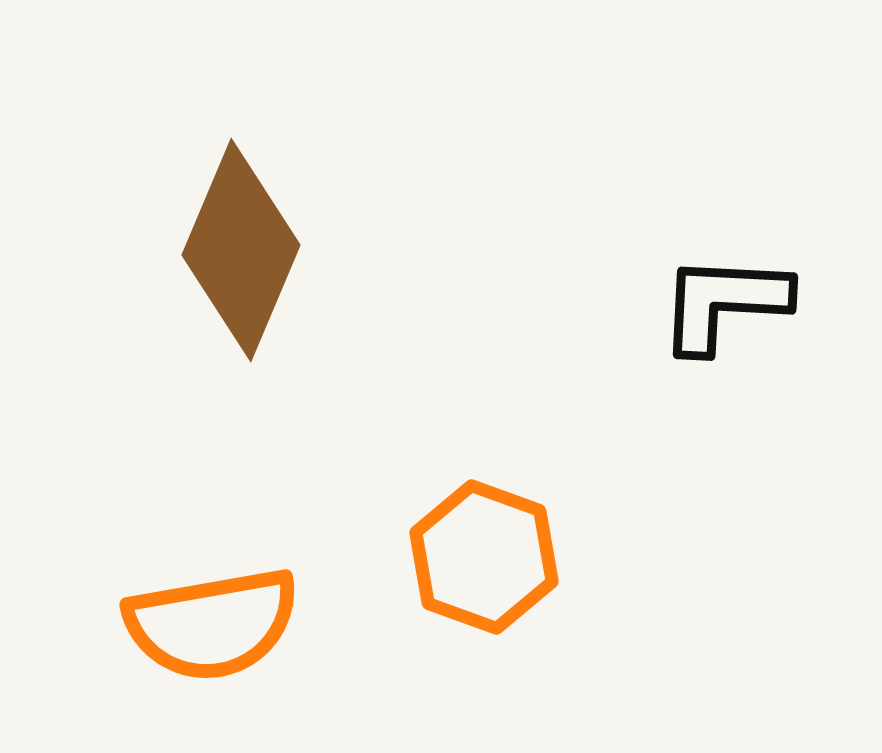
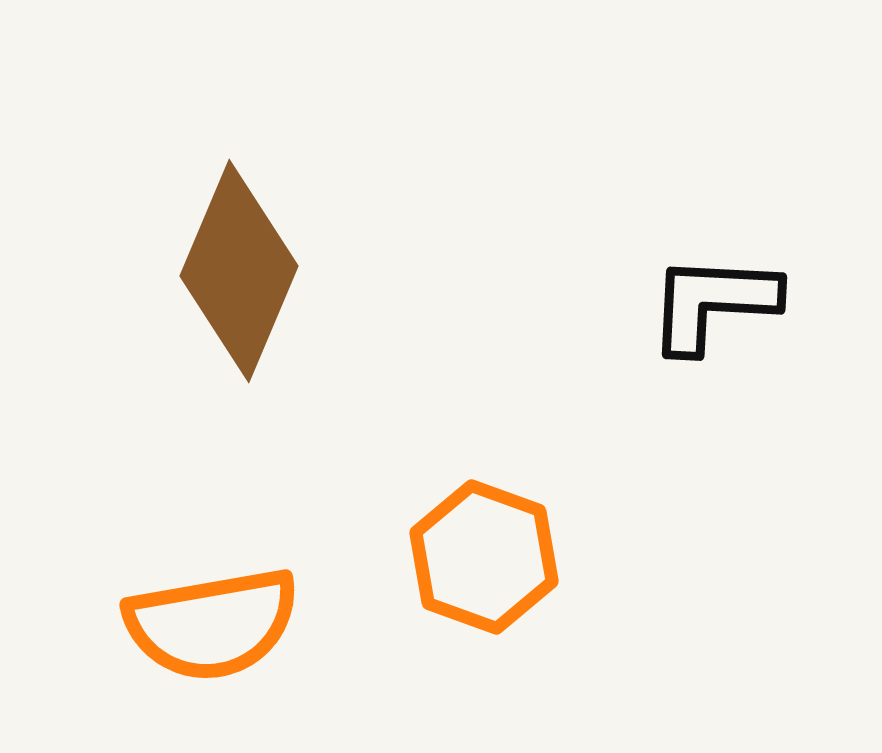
brown diamond: moved 2 px left, 21 px down
black L-shape: moved 11 px left
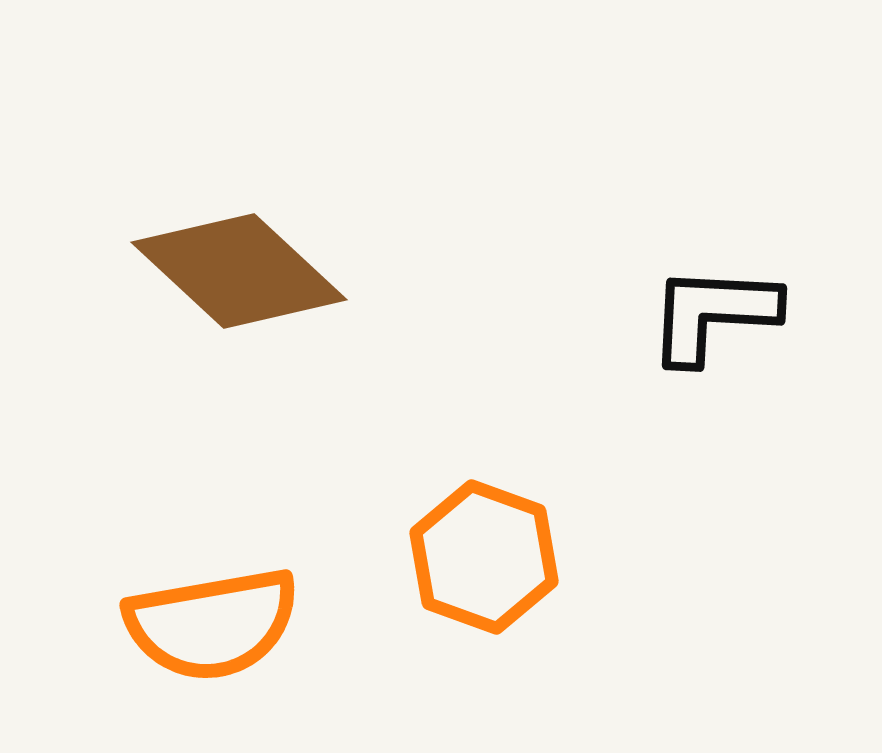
brown diamond: rotated 70 degrees counterclockwise
black L-shape: moved 11 px down
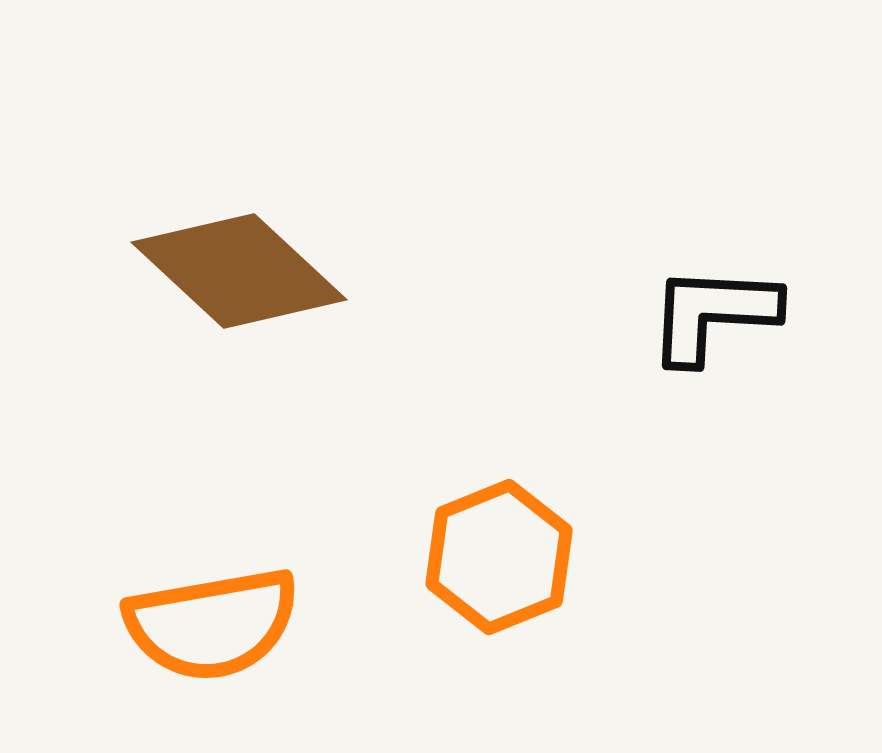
orange hexagon: moved 15 px right; rotated 18 degrees clockwise
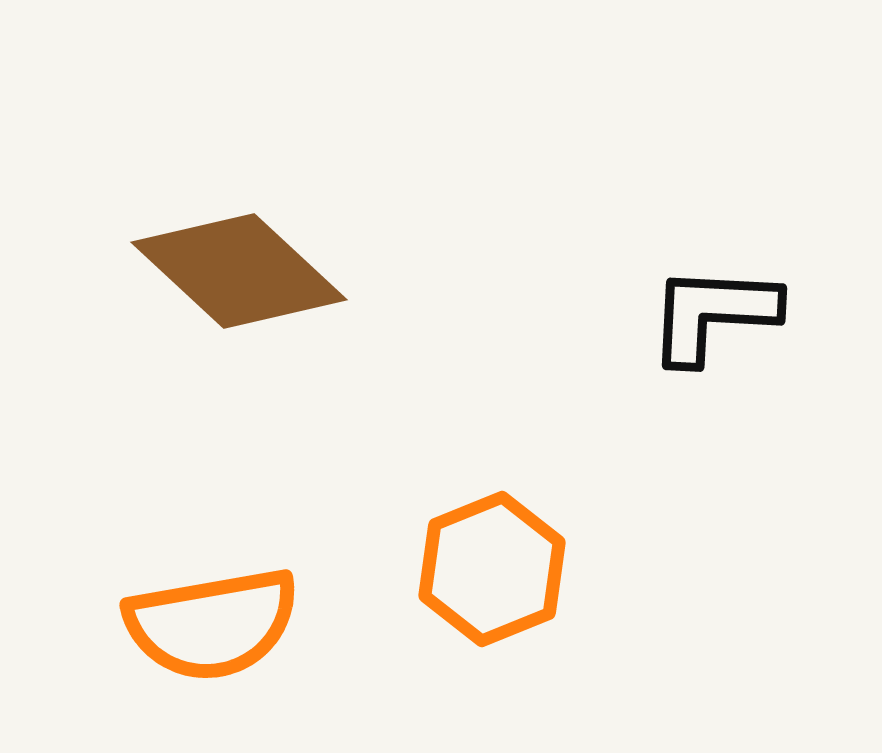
orange hexagon: moved 7 px left, 12 px down
